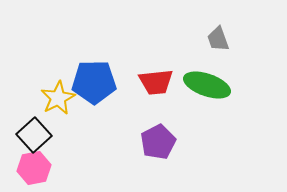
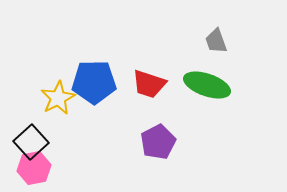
gray trapezoid: moved 2 px left, 2 px down
red trapezoid: moved 7 px left, 2 px down; rotated 24 degrees clockwise
black square: moved 3 px left, 7 px down
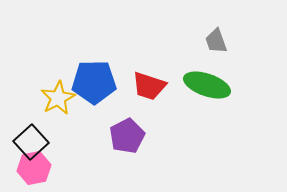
red trapezoid: moved 2 px down
purple pentagon: moved 31 px left, 6 px up
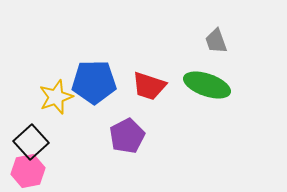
yellow star: moved 2 px left, 1 px up; rotated 8 degrees clockwise
pink hexagon: moved 6 px left, 3 px down
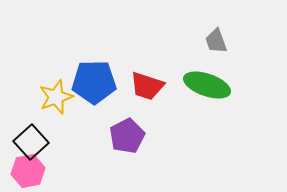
red trapezoid: moved 2 px left
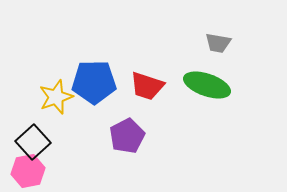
gray trapezoid: moved 2 px right, 2 px down; rotated 60 degrees counterclockwise
black square: moved 2 px right
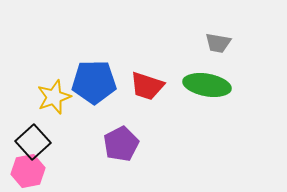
green ellipse: rotated 9 degrees counterclockwise
yellow star: moved 2 px left
purple pentagon: moved 6 px left, 8 px down
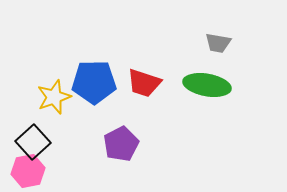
red trapezoid: moved 3 px left, 3 px up
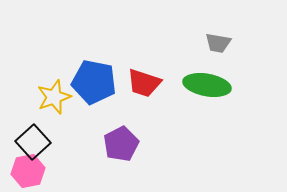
blue pentagon: rotated 12 degrees clockwise
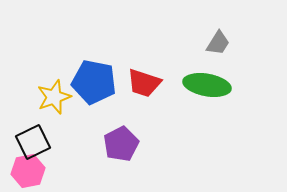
gray trapezoid: rotated 68 degrees counterclockwise
black square: rotated 16 degrees clockwise
